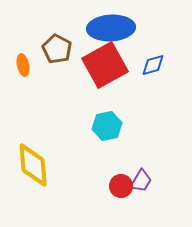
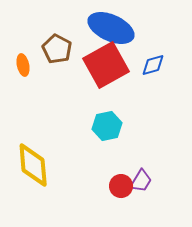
blue ellipse: rotated 27 degrees clockwise
red square: moved 1 px right
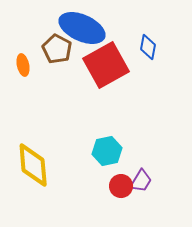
blue ellipse: moved 29 px left
blue diamond: moved 5 px left, 18 px up; rotated 65 degrees counterclockwise
cyan hexagon: moved 25 px down
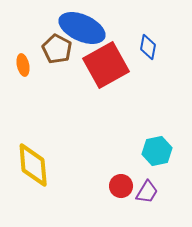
cyan hexagon: moved 50 px right
purple trapezoid: moved 6 px right, 11 px down
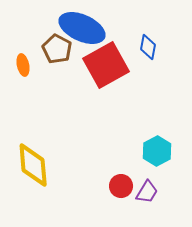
cyan hexagon: rotated 16 degrees counterclockwise
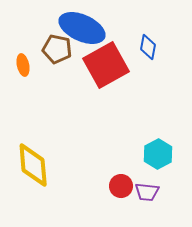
brown pentagon: rotated 16 degrees counterclockwise
cyan hexagon: moved 1 px right, 3 px down
purple trapezoid: rotated 65 degrees clockwise
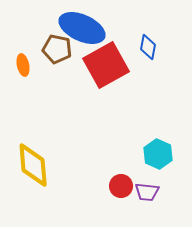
cyan hexagon: rotated 8 degrees counterclockwise
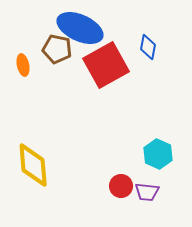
blue ellipse: moved 2 px left
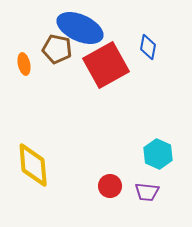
orange ellipse: moved 1 px right, 1 px up
red circle: moved 11 px left
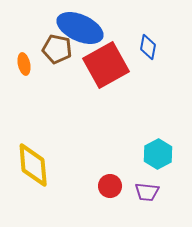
cyan hexagon: rotated 8 degrees clockwise
